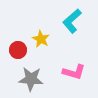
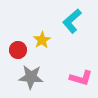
yellow star: moved 1 px right, 1 px down; rotated 12 degrees clockwise
pink L-shape: moved 7 px right, 6 px down
gray star: moved 2 px up
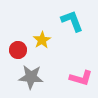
cyan L-shape: rotated 110 degrees clockwise
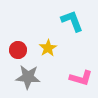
yellow star: moved 6 px right, 8 px down
gray star: moved 3 px left
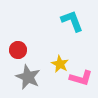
yellow star: moved 12 px right, 16 px down; rotated 12 degrees counterclockwise
gray star: rotated 20 degrees clockwise
